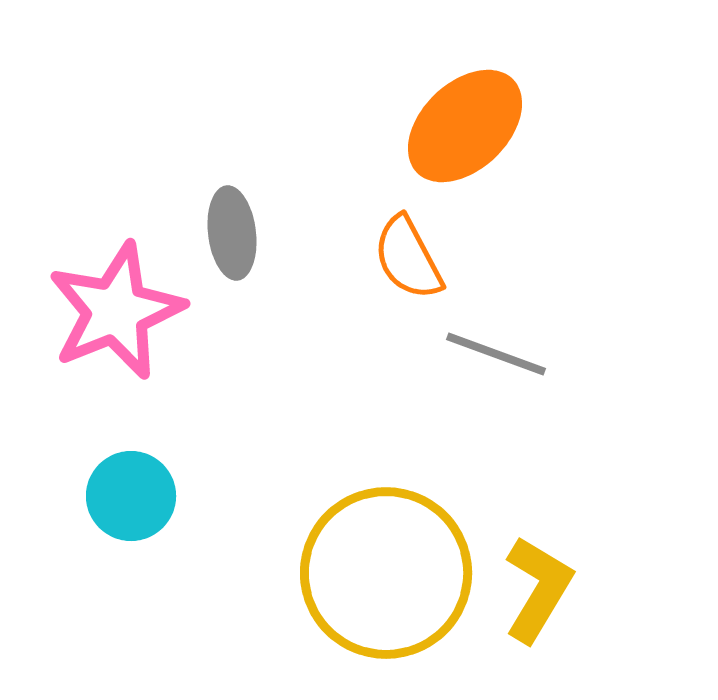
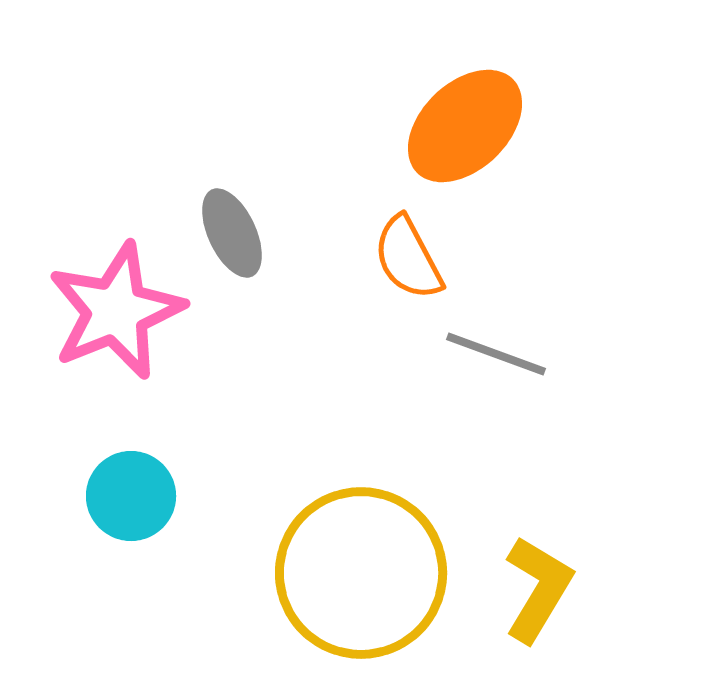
gray ellipse: rotated 18 degrees counterclockwise
yellow circle: moved 25 px left
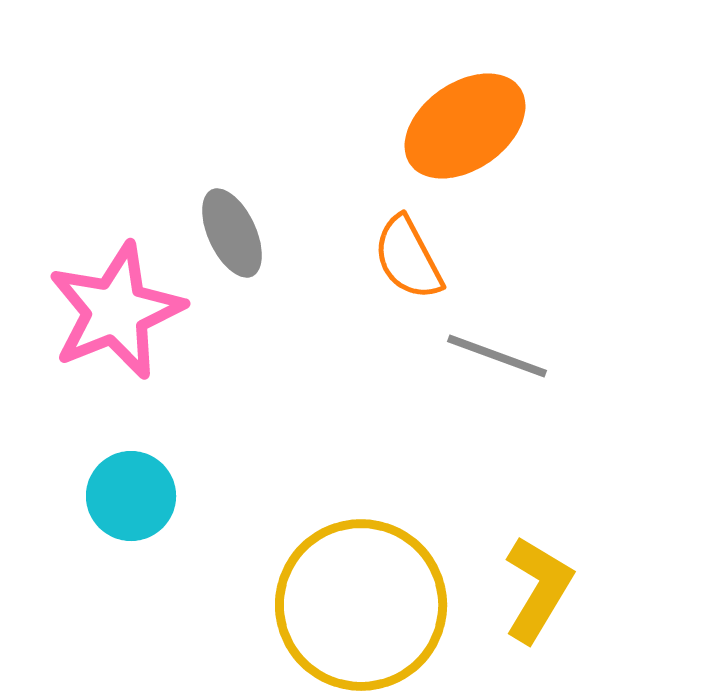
orange ellipse: rotated 9 degrees clockwise
gray line: moved 1 px right, 2 px down
yellow circle: moved 32 px down
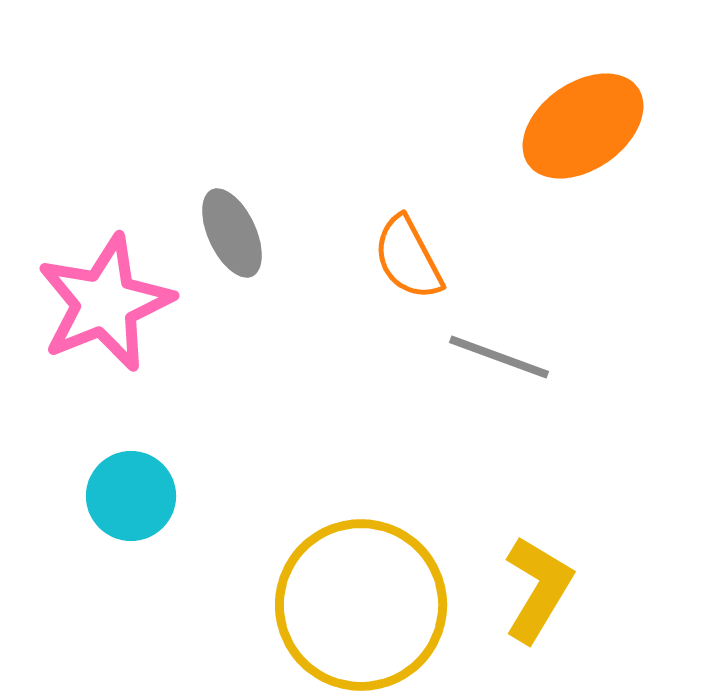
orange ellipse: moved 118 px right
pink star: moved 11 px left, 8 px up
gray line: moved 2 px right, 1 px down
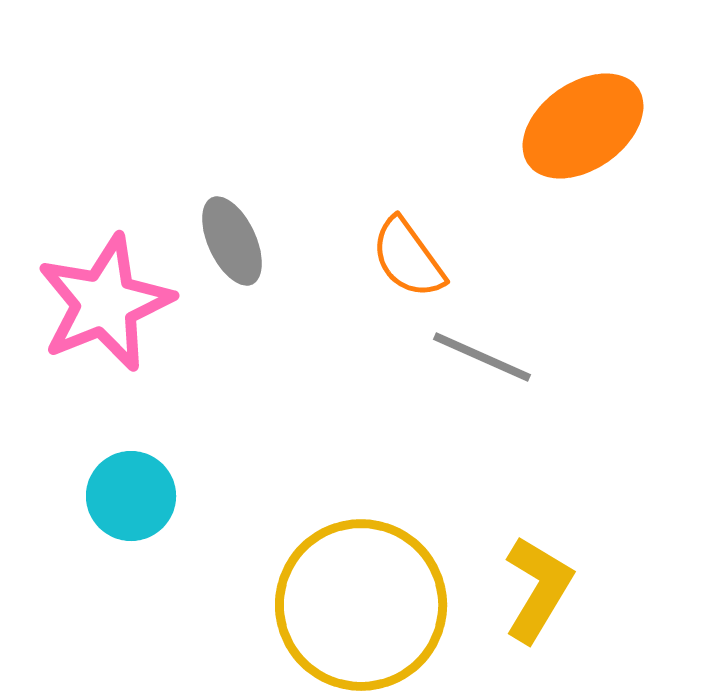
gray ellipse: moved 8 px down
orange semicircle: rotated 8 degrees counterclockwise
gray line: moved 17 px left; rotated 4 degrees clockwise
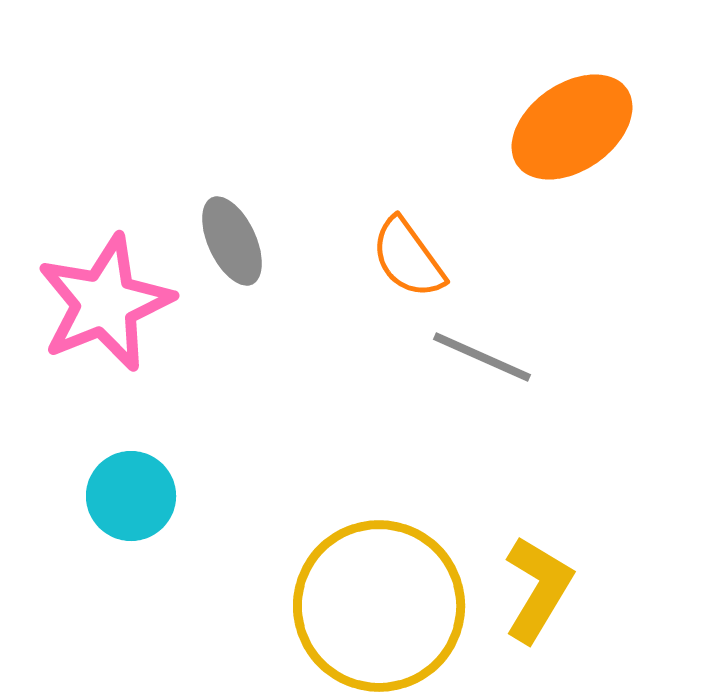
orange ellipse: moved 11 px left, 1 px down
yellow circle: moved 18 px right, 1 px down
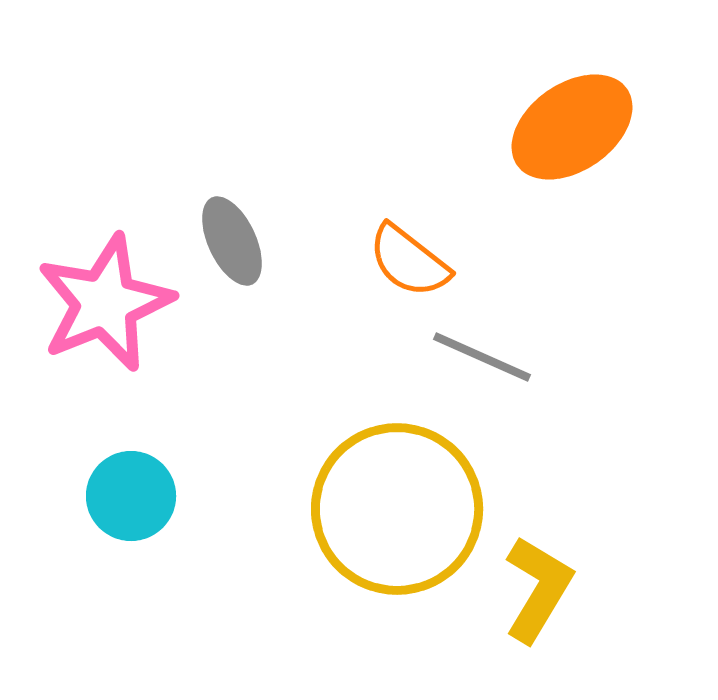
orange semicircle: moved 1 px right, 3 px down; rotated 16 degrees counterclockwise
yellow circle: moved 18 px right, 97 px up
